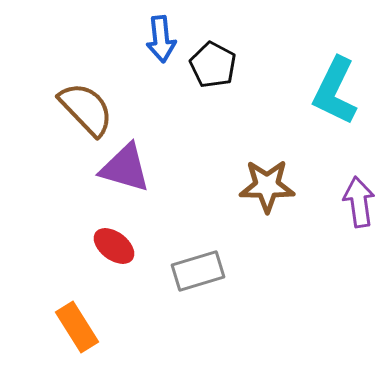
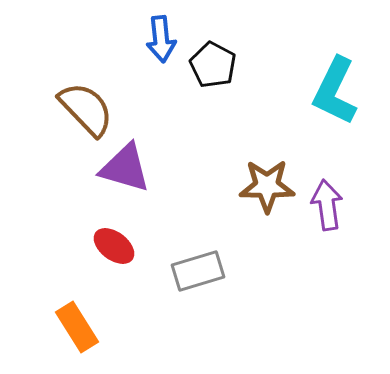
purple arrow: moved 32 px left, 3 px down
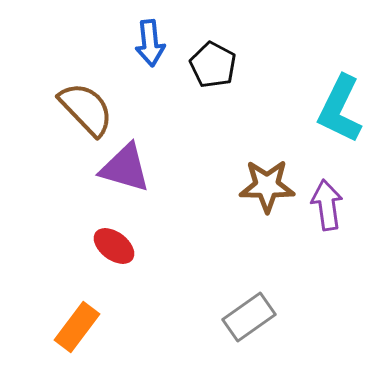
blue arrow: moved 11 px left, 4 px down
cyan L-shape: moved 5 px right, 18 px down
gray rectangle: moved 51 px right, 46 px down; rotated 18 degrees counterclockwise
orange rectangle: rotated 69 degrees clockwise
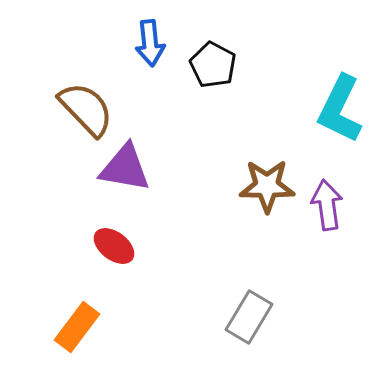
purple triangle: rotated 6 degrees counterclockwise
gray rectangle: rotated 24 degrees counterclockwise
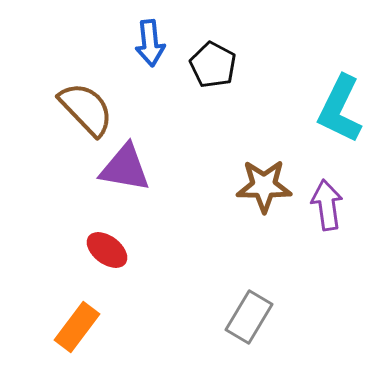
brown star: moved 3 px left
red ellipse: moved 7 px left, 4 px down
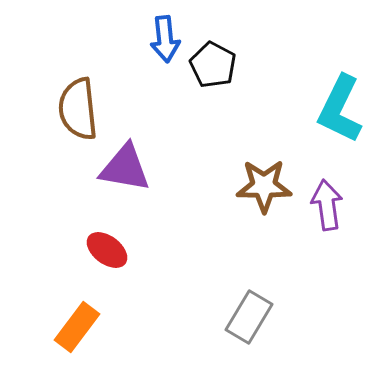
blue arrow: moved 15 px right, 4 px up
brown semicircle: moved 8 px left; rotated 142 degrees counterclockwise
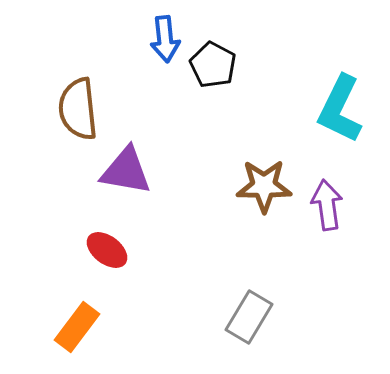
purple triangle: moved 1 px right, 3 px down
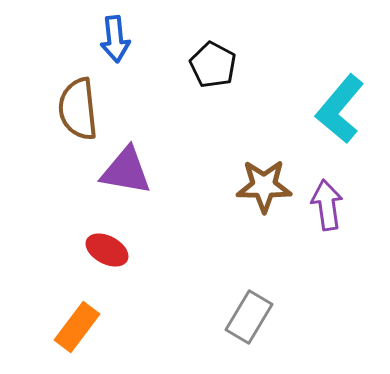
blue arrow: moved 50 px left
cyan L-shape: rotated 14 degrees clockwise
red ellipse: rotated 9 degrees counterclockwise
